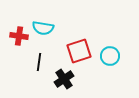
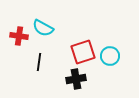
cyan semicircle: rotated 20 degrees clockwise
red square: moved 4 px right, 1 px down
black cross: moved 12 px right; rotated 24 degrees clockwise
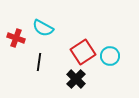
red cross: moved 3 px left, 2 px down; rotated 12 degrees clockwise
red square: rotated 15 degrees counterclockwise
black cross: rotated 36 degrees counterclockwise
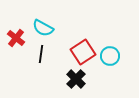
red cross: rotated 18 degrees clockwise
black line: moved 2 px right, 8 px up
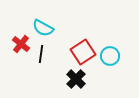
red cross: moved 5 px right, 6 px down
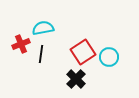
cyan semicircle: rotated 140 degrees clockwise
red cross: rotated 30 degrees clockwise
cyan circle: moved 1 px left, 1 px down
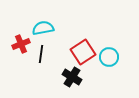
black cross: moved 4 px left, 2 px up; rotated 12 degrees counterclockwise
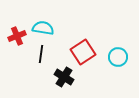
cyan semicircle: rotated 20 degrees clockwise
red cross: moved 4 px left, 8 px up
cyan circle: moved 9 px right
black cross: moved 8 px left
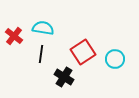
red cross: moved 3 px left; rotated 30 degrees counterclockwise
cyan circle: moved 3 px left, 2 px down
